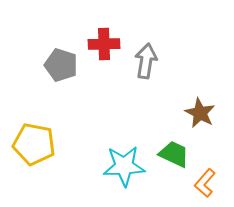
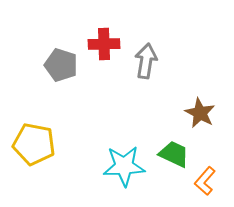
orange L-shape: moved 2 px up
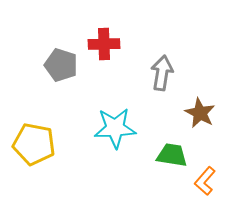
gray arrow: moved 16 px right, 12 px down
green trapezoid: moved 2 px left, 1 px down; rotated 16 degrees counterclockwise
cyan star: moved 9 px left, 38 px up
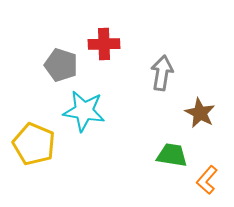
cyan star: moved 31 px left, 17 px up; rotated 12 degrees clockwise
yellow pentagon: rotated 12 degrees clockwise
orange L-shape: moved 2 px right, 1 px up
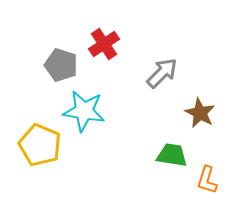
red cross: rotated 32 degrees counterclockwise
gray arrow: rotated 36 degrees clockwise
yellow pentagon: moved 6 px right, 1 px down
orange L-shape: rotated 24 degrees counterclockwise
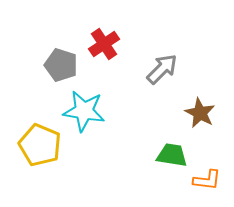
gray arrow: moved 4 px up
orange L-shape: rotated 100 degrees counterclockwise
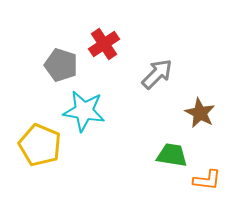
gray arrow: moved 5 px left, 5 px down
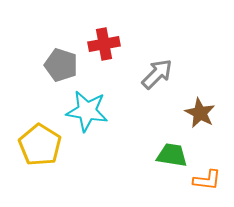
red cross: rotated 24 degrees clockwise
cyan star: moved 3 px right
yellow pentagon: rotated 9 degrees clockwise
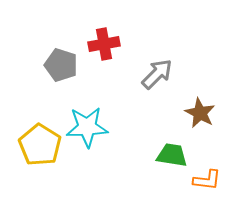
cyan star: moved 16 px down; rotated 12 degrees counterclockwise
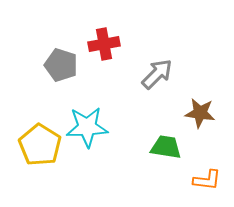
brown star: rotated 20 degrees counterclockwise
green trapezoid: moved 6 px left, 8 px up
